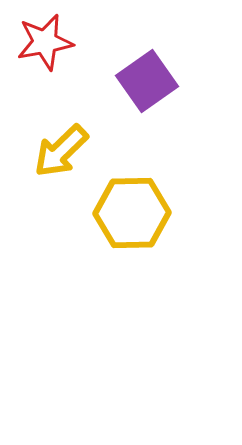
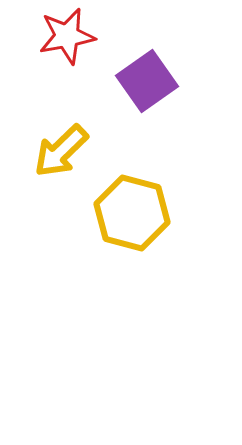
red star: moved 22 px right, 6 px up
yellow hexagon: rotated 16 degrees clockwise
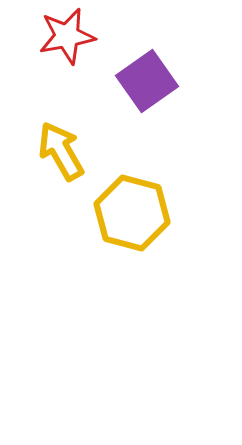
yellow arrow: rotated 104 degrees clockwise
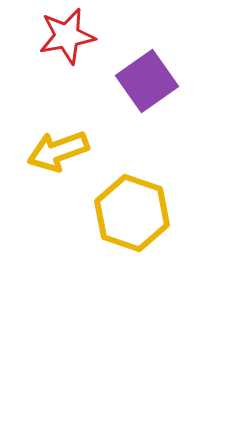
yellow arrow: moved 3 px left; rotated 80 degrees counterclockwise
yellow hexagon: rotated 4 degrees clockwise
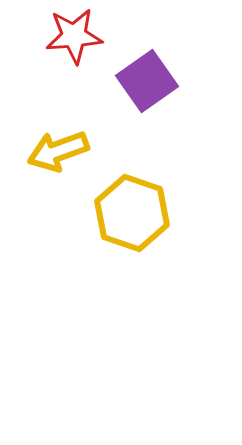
red star: moved 7 px right; rotated 6 degrees clockwise
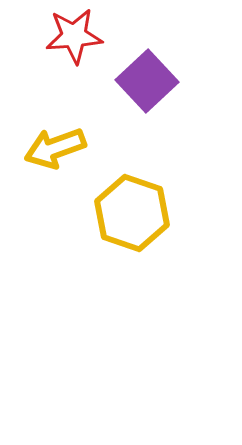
purple square: rotated 8 degrees counterclockwise
yellow arrow: moved 3 px left, 3 px up
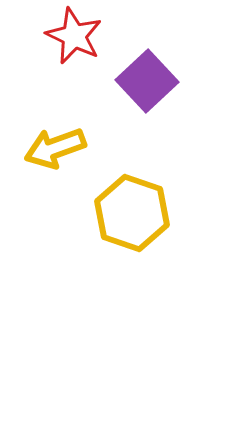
red star: rotated 30 degrees clockwise
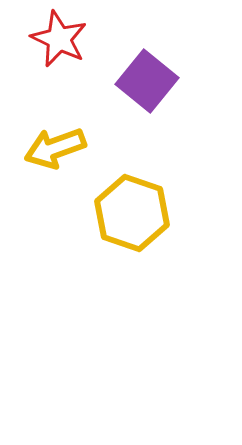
red star: moved 15 px left, 3 px down
purple square: rotated 8 degrees counterclockwise
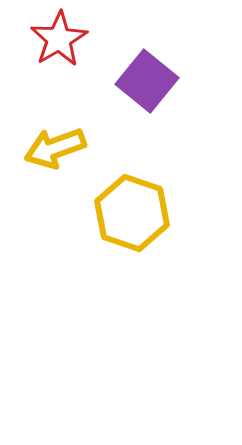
red star: rotated 16 degrees clockwise
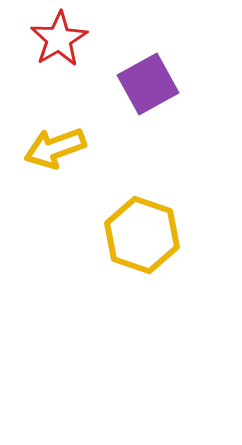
purple square: moved 1 px right, 3 px down; rotated 22 degrees clockwise
yellow hexagon: moved 10 px right, 22 px down
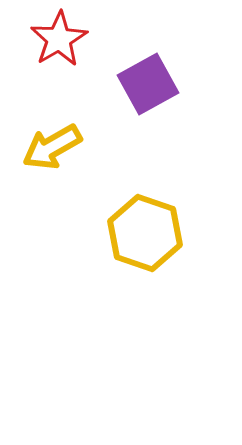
yellow arrow: moved 3 px left, 1 px up; rotated 10 degrees counterclockwise
yellow hexagon: moved 3 px right, 2 px up
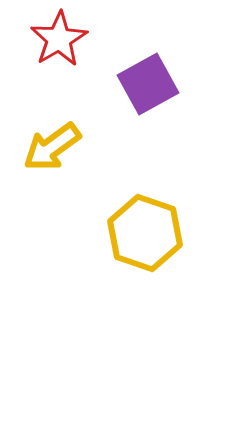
yellow arrow: rotated 6 degrees counterclockwise
